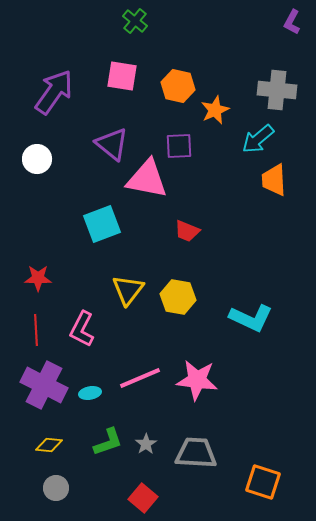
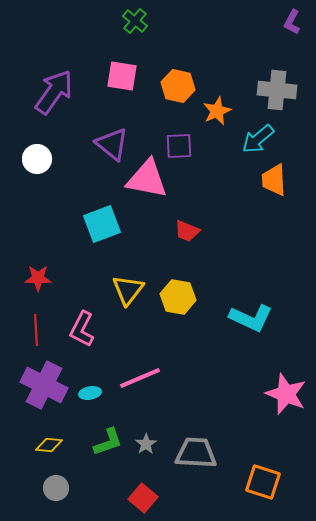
orange star: moved 2 px right, 1 px down
pink star: moved 89 px right, 14 px down; rotated 15 degrees clockwise
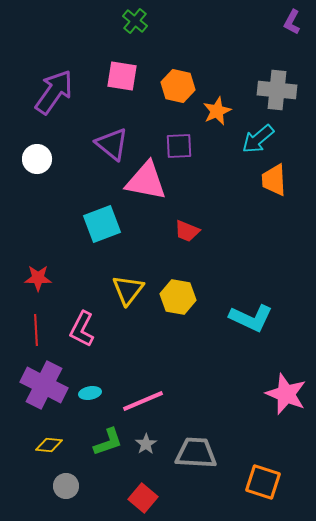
pink triangle: moved 1 px left, 2 px down
pink line: moved 3 px right, 23 px down
gray circle: moved 10 px right, 2 px up
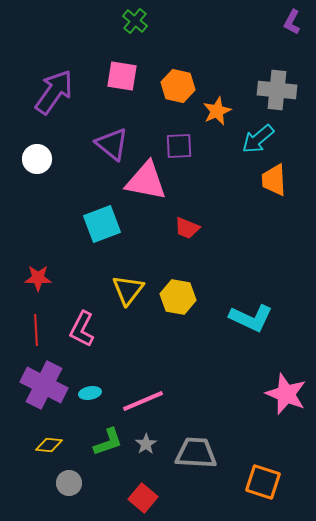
red trapezoid: moved 3 px up
gray circle: moved 3 px right, 3 px up
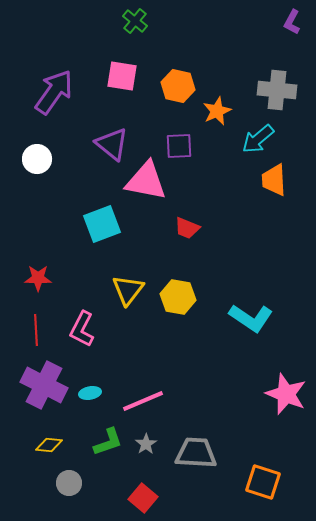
cyan L-shape: rotated 9 degrees clockwise
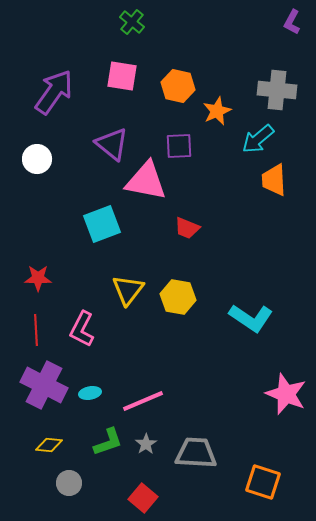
green cross: moved 3 px left, 1 px down
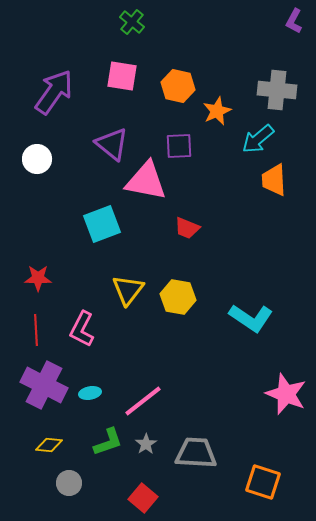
purple L-shape: moved 2 px right, 1 px up
pink line: rotated 15 degrees counterclockwise
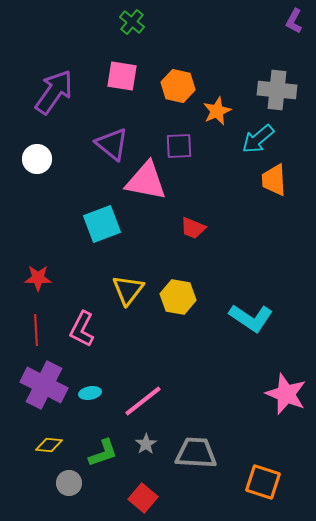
red trapezoid: moved 6 px right
green L-shape: moved 5 px left, 11 px down
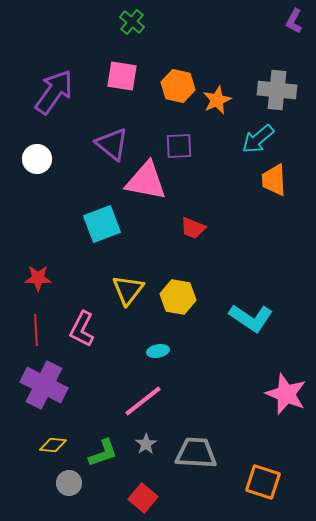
orange star: moved 11 px up
cyan ellipse: moved 68 px right, 42 px up
yellow diamond: moved 4 px right
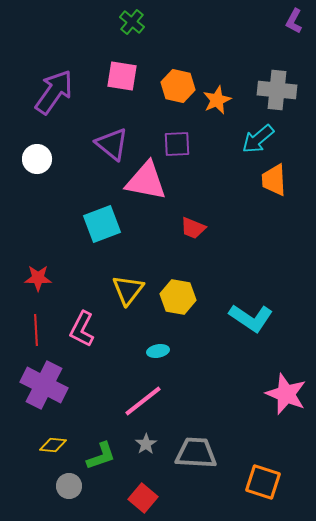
purple square: moved 2 px left, 2 px up
green L-shape: moved 2 px left, 3 px down
gray circle: moved 3 px down
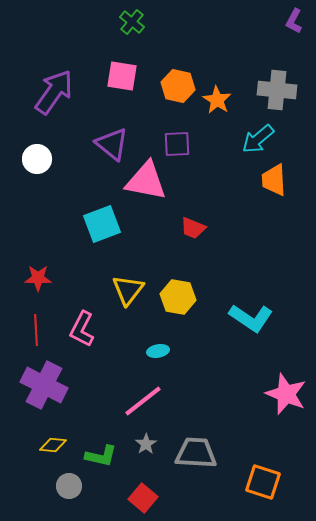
orange star: rotated 16 degrees counterclockwise
green L-shape: rotated 32 degrees clockwise
